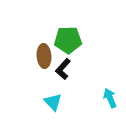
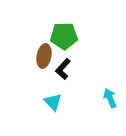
green pentagon: moved 4 px left, 4 px up
brown ellipse: rotated 15 degrees clockwise
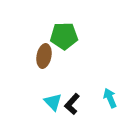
black L-shape: moved 9 px right, 35 px down
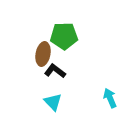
brown ellipse: moved 1 px left, 2 px up
black L-shape: moved 17 px left, 33 px up; rotated 85 degrees clockwise
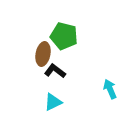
green pentagon: rotated 16 degrees clockwise
cyan arrow: moved 9 px up
cyan triangle: rotated 48 degrees clockwise
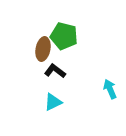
brown ellipse: moved 5 px up
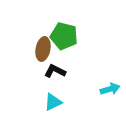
black L-shape: rotated 10 degrees counterclockwise
cyan arrow: rotated 96 degrees clockwise
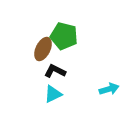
brown ellipse: rotated 15 degrees clockwise
cyan arrow: moved 1 px left
cyan triangle: moved 8 px up
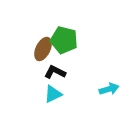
green pentagon: moved 4 px down
black L-shape: moved 1 px down
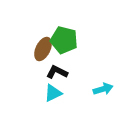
black L-shape: moved 2 px right
cyan arrow: moved 6 px left
cyan triangle: moved 1 px up
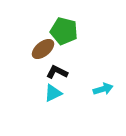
green pentagon: moved 9 px up
brown ellipse: rotated 25 degrees clockwise
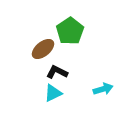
green pentagon: moved 6 px right; rotated 24 degrees clockwise
